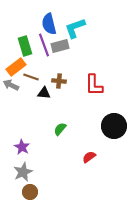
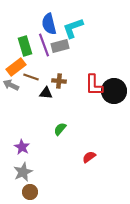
cyan L-shape: moved 2 px left
black triangle: moved 2 px right
black circle: moved 35 px up
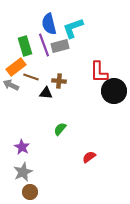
red L-shape: moved 5 px right, 13 px up
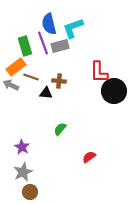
purple line: moved 1 px left, 2 px up
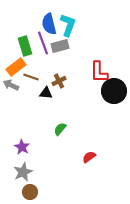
cyan L-shape: moved 5 px left, 3 px up; rotated 130 degrees clockwise
brown cross: rotated 32 degrees counterclockwise
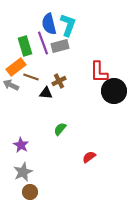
purple star: moved 1 px left, 2 px up
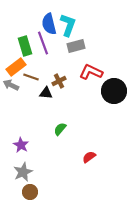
gray rectangle: moved 16 px right
red L-shape: moved 8 px left; rotated 115 degrees clockwise
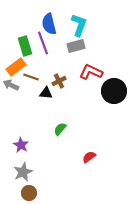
cyan L-shape: moved 11 px right
brown circle: moved 1 px left, 1 px down
